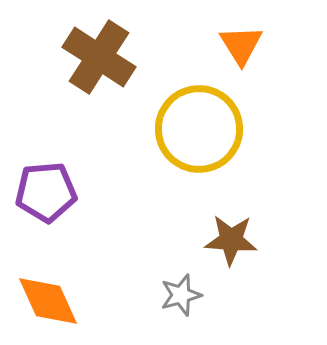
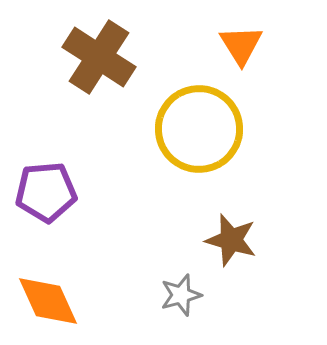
brown star: rotated 12 degrees clockwise
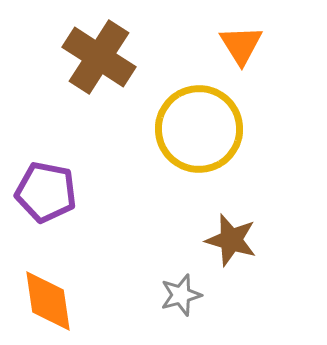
purple pentagon: rotated 16 degrees clockwise
orange diamond: rotated 16 degrees clockwise
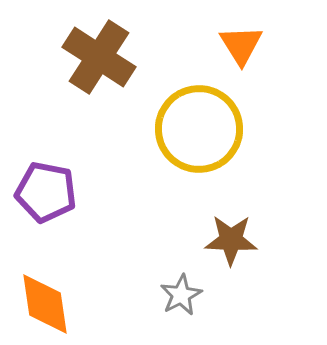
brown star: rotated 14 degrees counterclockwise
gray star: rotated 12 degrees counterclockwise
orange diamond: moved 3 px left, 3 px down
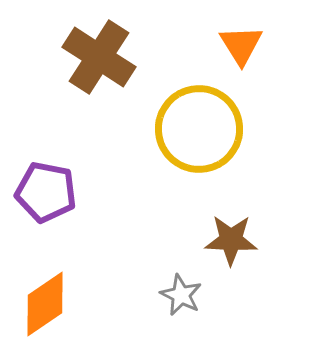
gray star: rotated 18 degrees counterclockwise
orange diamond: rotated 64 degrees clockwise
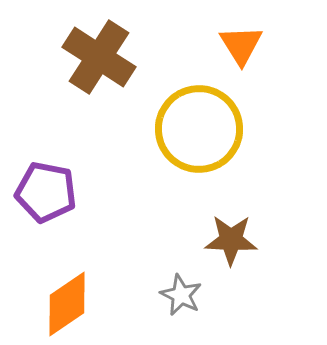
orange diamond: moved 22 px right
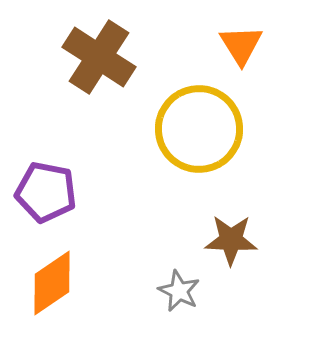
gray star: moved 2 px left, 4 px up
orange diamond: moved 15 px left, 21 px up
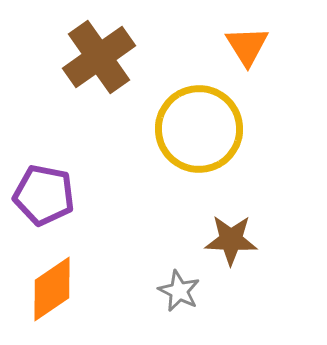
orange triangle: moved 6 px right, 1 px down
brown cross: rotated 22 degrees clockwise
purple pentagon: moved 2 px left, 3 px down
orange diamond: moved 6 px down
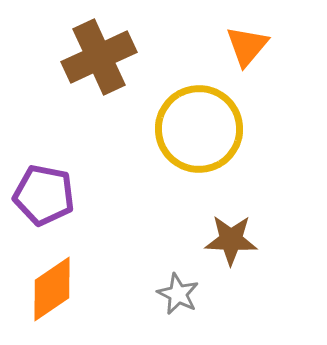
orange triangle: rotated 12 degrees clockwise
brown cross: rotated 10 degrees clockwise
gray star: moved 1 px left, 3 px down
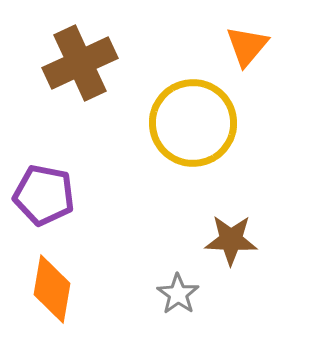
brown cross: moved 19 px left, 6 px down
yellow circle: moved 6 px left, 6 px up
orange diamond: rotated 46 degrees counterclockwise
gray star: rotated 9 degrees clockwise
